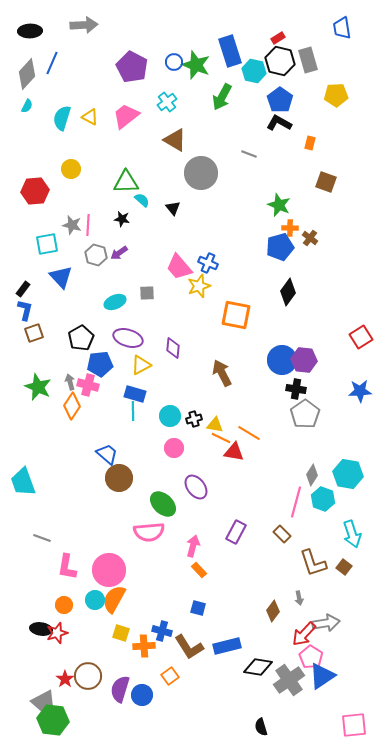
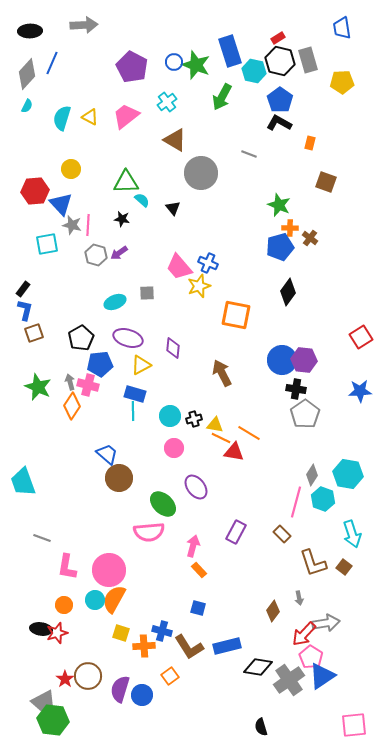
yellow pentagon at (336, 95): moved 6 px right, 13 px up
blue triangle at (61, 277): moved 73 px up
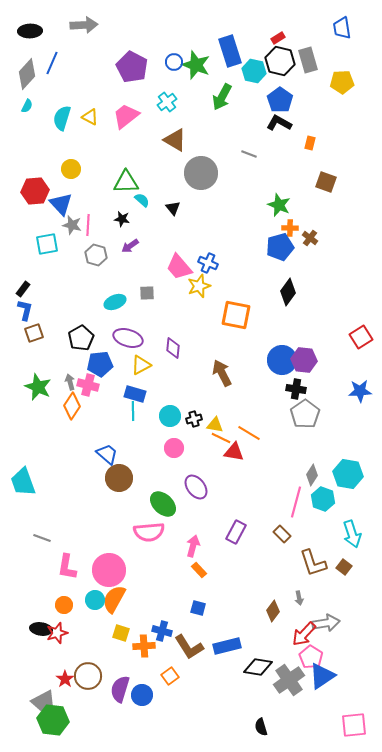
purple arrow at (119, 253): moved 11 px right, 7 px up
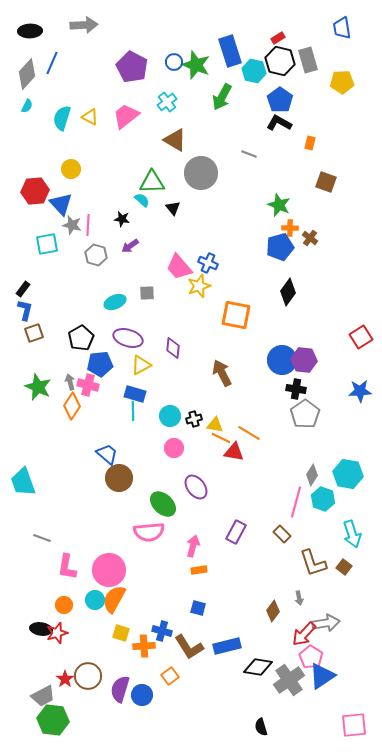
green triangle at (126, 182): moved 26 px right
orange rectangle at (199, 570): rotated 56 degrees counterclockwise
gray trapezoid at (43, 701): moved 5 px up
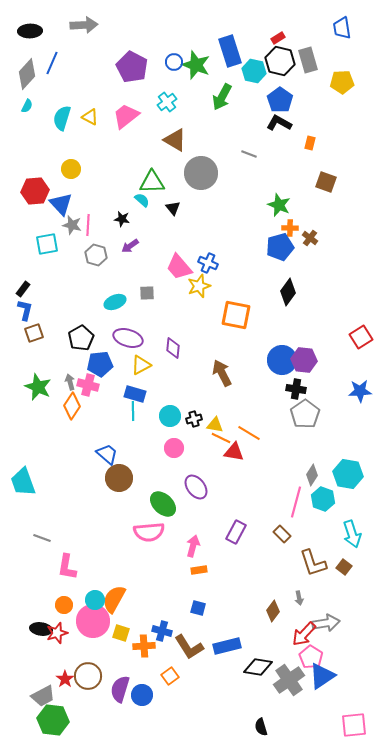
pink circle at (109, 570): moved 16 px left, 51 px down
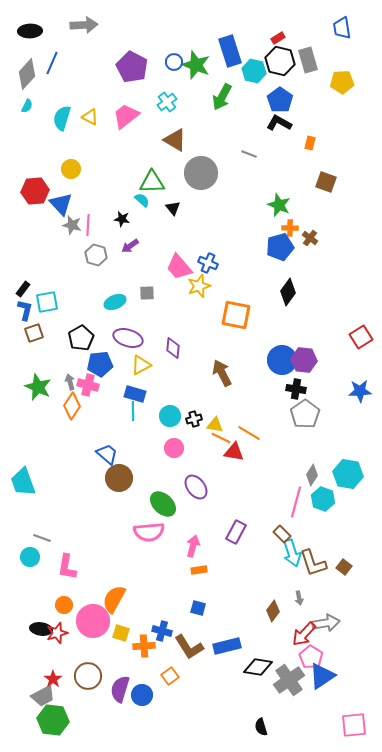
cyan square at (47, 244): moved 58 px down
cyan arrow at (352, 534): moved 60 px left, 19 px down
cyan circle at (95, 600): moved 65 px left, 43 px up
red star at (65, 679): moved 12 px left
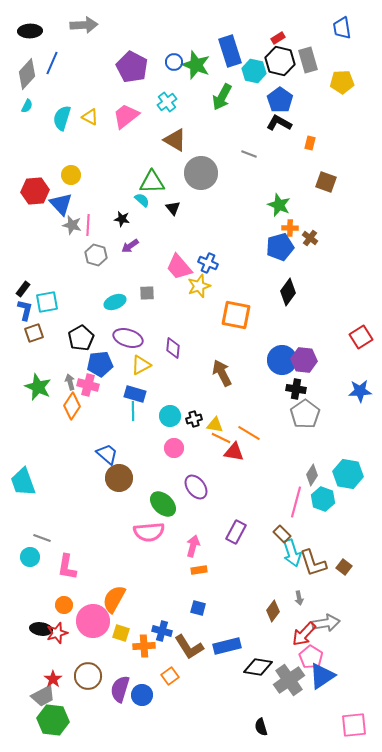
yellow circle at (71, 169): moved 6 px down
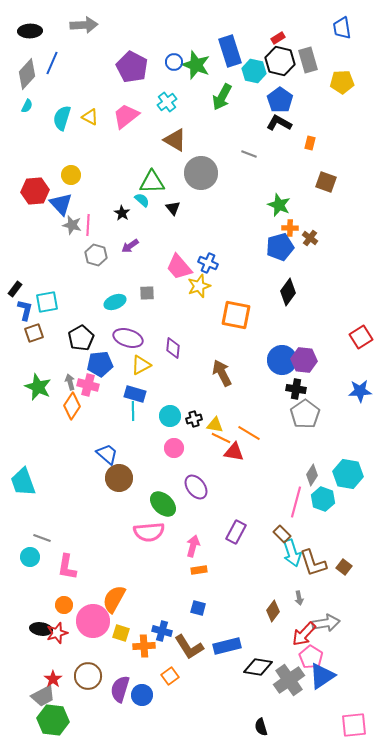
black star at (122, 219): moved 6 px up; rotated 21 degrees clockwise
black rectangle at (23, 289): moved 8 px left
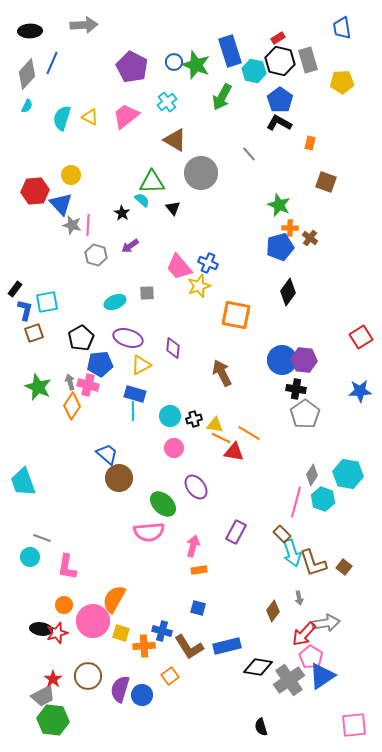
gray line at (249, 154): rotated 28 degrees clockwise
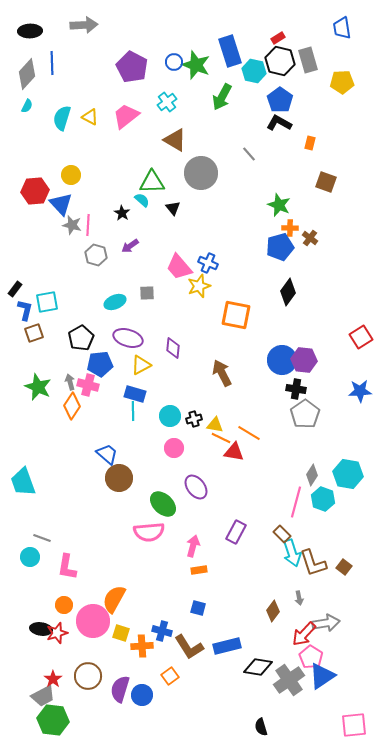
blue line at (52, 63): rotated 25 degrees counterclockwise
orange cross at (144, 646): moved 2 px left
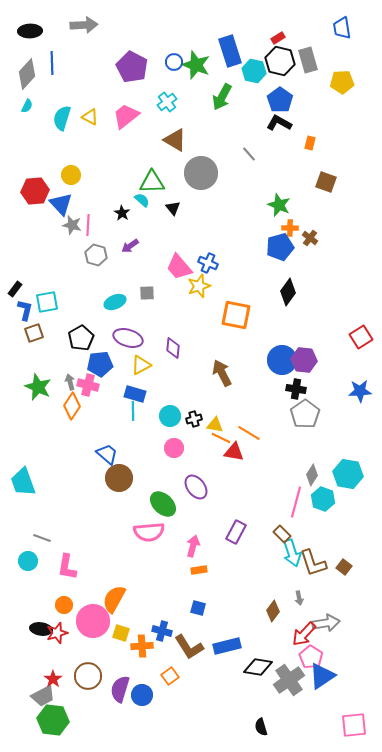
cyan circle at (30, 557): moved 2 px left, 4 px down
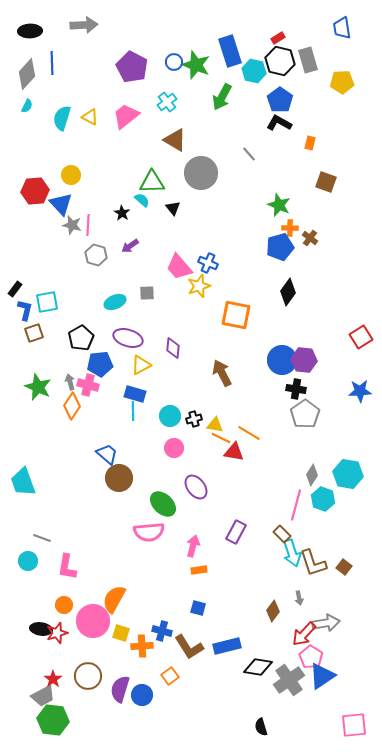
pink line at (296, 502): moved 3 px down
